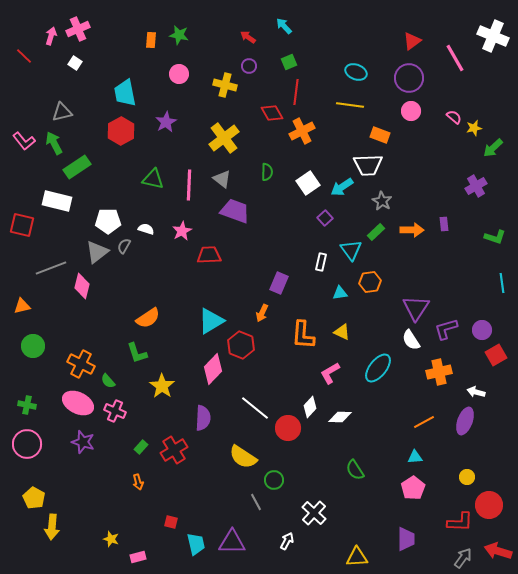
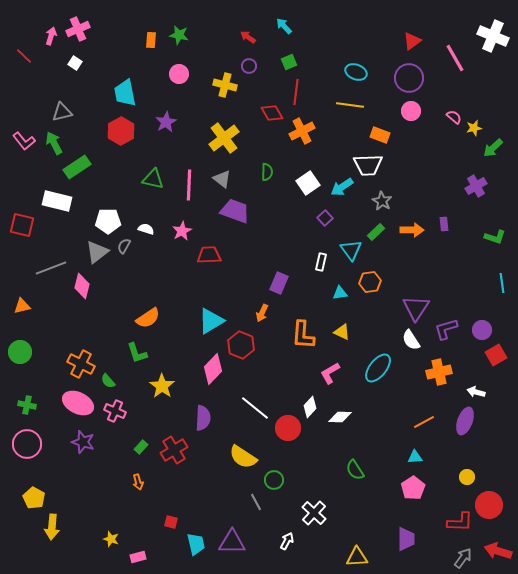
green circle at (33, 346): moved 13 px left, 6 px down
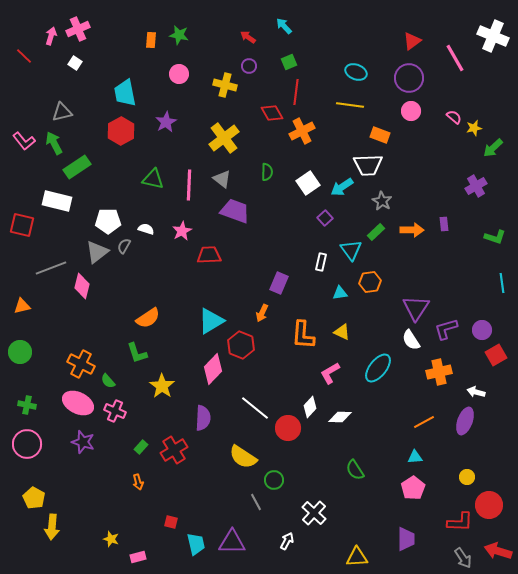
gray arrow at (463, 558): rotated 110 degrees clockwise
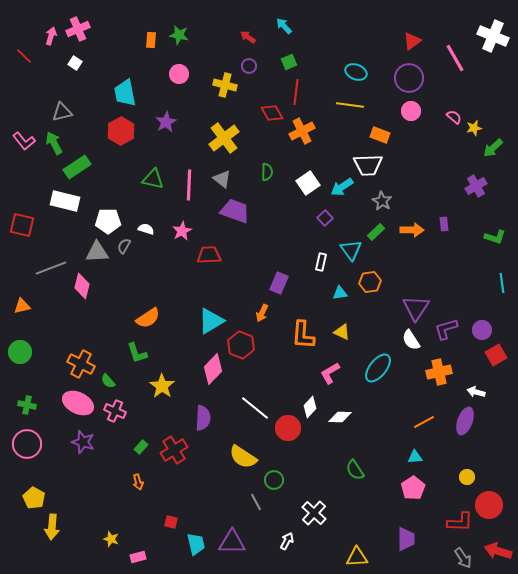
white rectangle at (57, 201): moved 8 px right
gray triangle at (97, 252): rotated 35 degrees clockwise
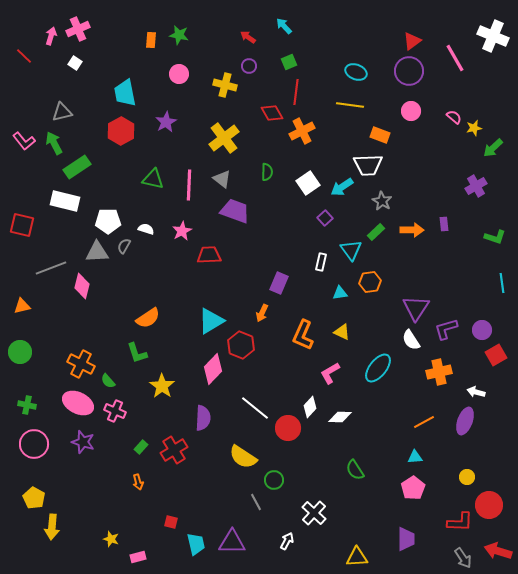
purple circle at (409, 78): moved 7 px up
orange L-shape at (303, 335): rotated 20 degrees clockwise
pink circle at (27, 444): moved 7 px right
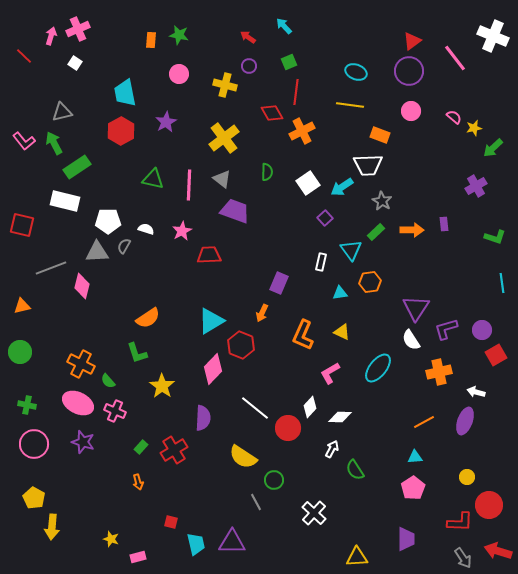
pink line at (455, 58): rotated 8 degrees counterclockwise
white arrow at (287, 541): moved 45 px right, 92 px up
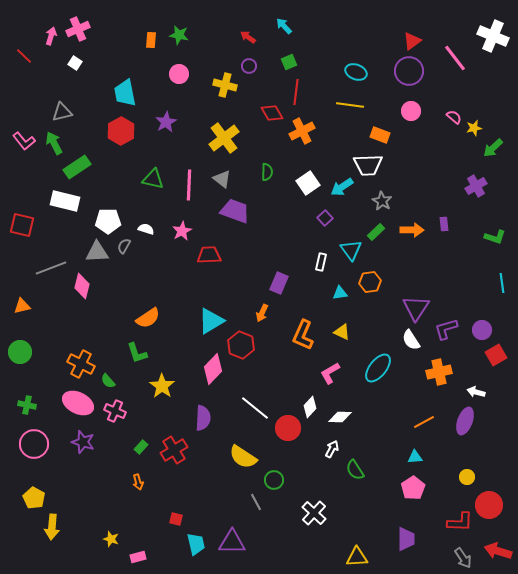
red square at (171, 522): moved 5 px right, 3 px up
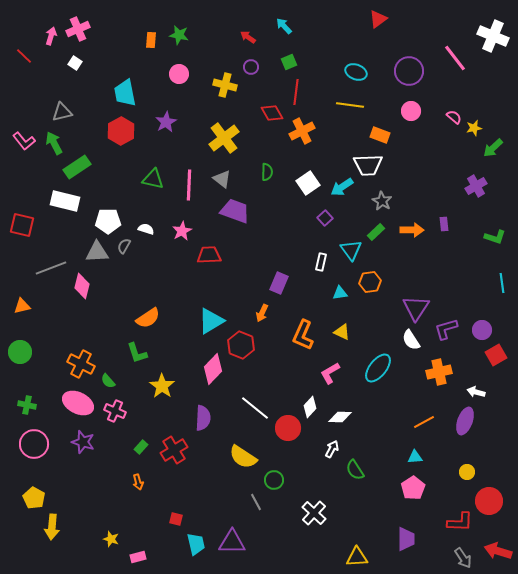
red triangle at (412, 41): moved 34 px left, 22 px up
purple circle at (249, 66): moved 2 px right, 1 px down
yellow circle at (467, 477): moved 5 px up
red circle at (489, 505): moved 4 px up
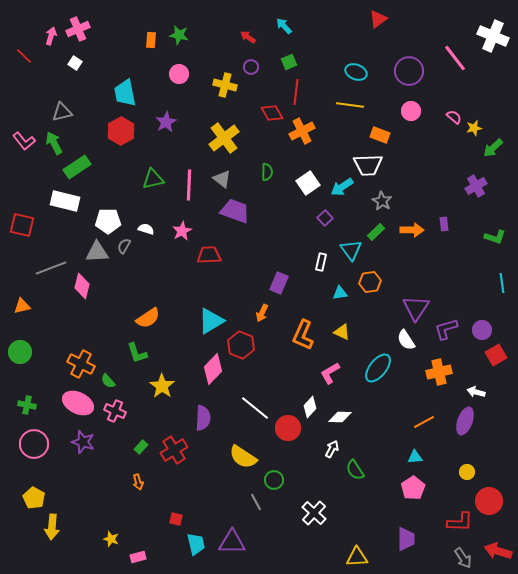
green triangle at (153, 179): rotated 25 degrees counterclockwise
white semicircle at (411, 340): moved 5 px left
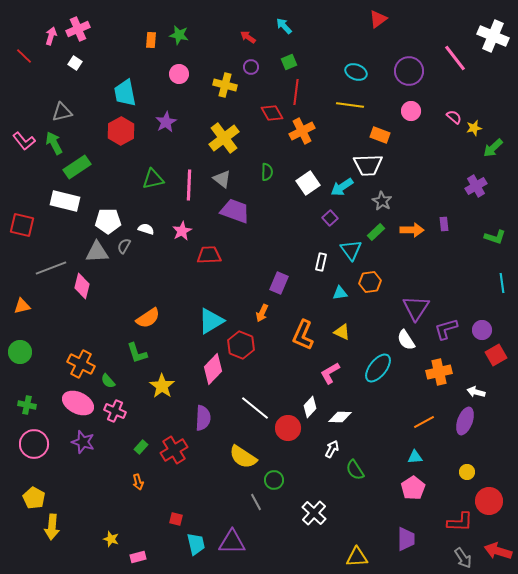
purple square at (325, 218): moved 5 px right
